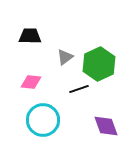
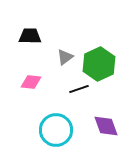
cyan circle: moved 13 px right, 10 px down
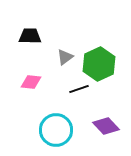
purple diamond: rotated 24 degrees counterclockwise
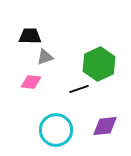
gray triangle: moved 20 px left; rotated 18 degrees clockwise
purple diamond: moved 1 px left; rotated 52 degrees counterclockwise
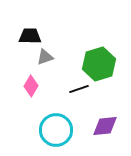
green hexagon: rotated 8 degrees clockwise
pink diamond: moved 4 px down; rotated 65 degrees counterclockwise
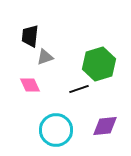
black trapezoid: rotated 85 degrees counterclockwise
pink diamond: moved 1 px left, 1 px up; rotated 55 degrees counterclockwise
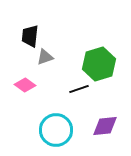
pink diamond: moved 5 px left; rotated 30 degrees counterclockwise
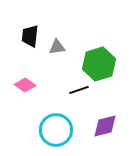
gray triangle: moved 12 px right, 10 px up; rotated 12 degrees clockwise
black line: moved 1 px down
purple diamond: rotated 8 degrees counterclockwise
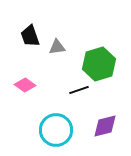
black trapezoid: rotated 25 degrees counterclockwise
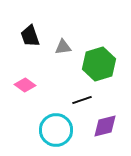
gray triangle: moved 6 px right
black line: moved 3 px right, 10 px down
